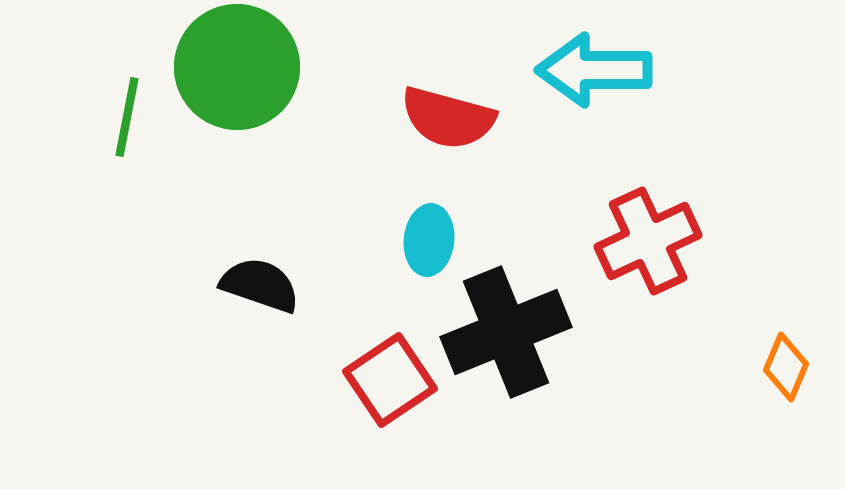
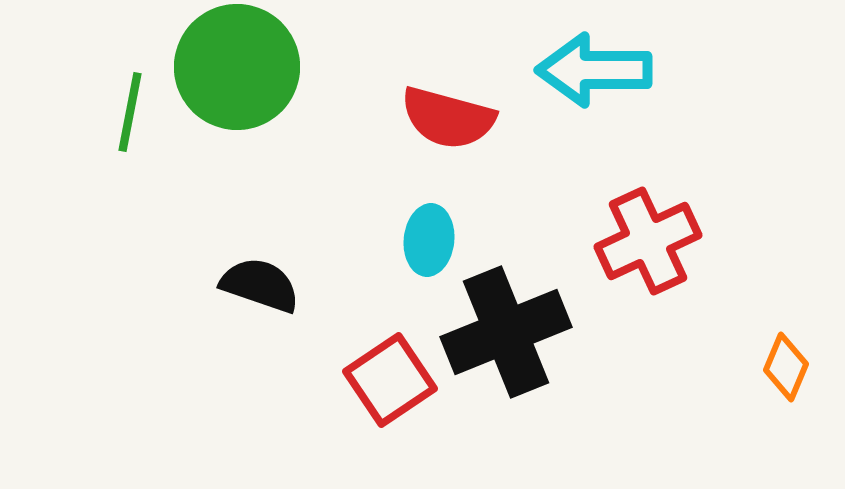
green line: moved 3 px right, 5 px up
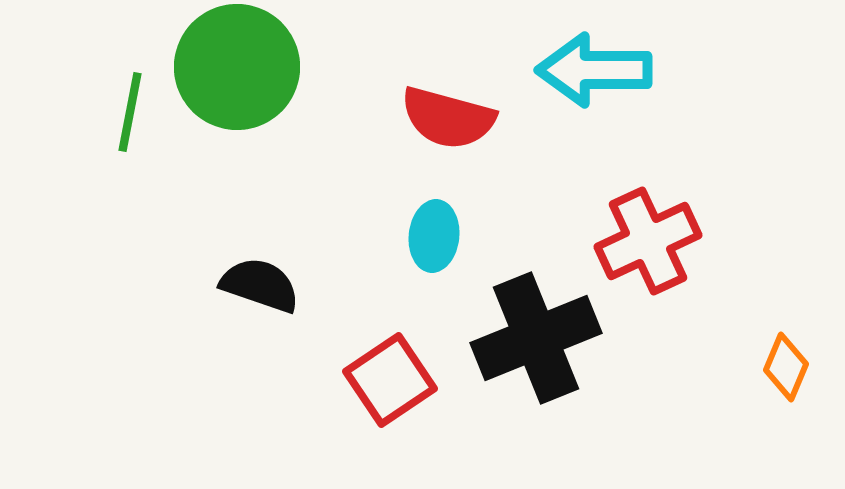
cyan ellipse: moved 5 px right, 4 px up
black cross: moved 30 px right, 6 px down
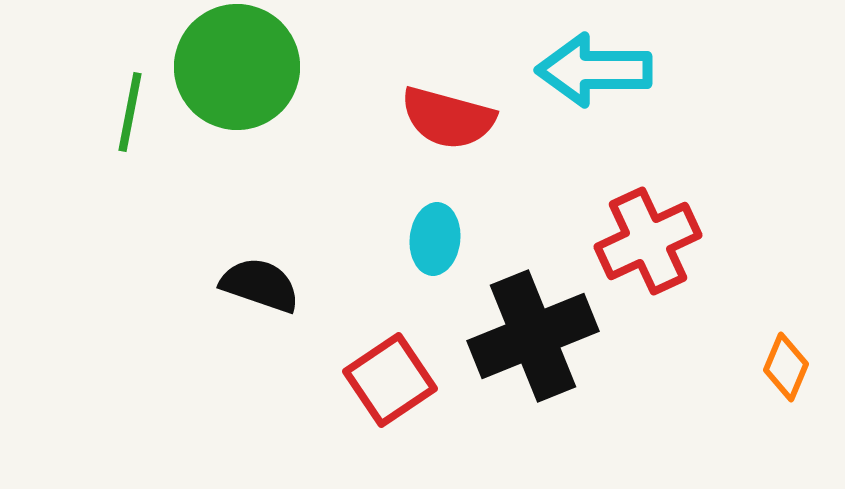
cyan ellipse: moved 1 px right, 3 px down
black cross: moved 3 px left, 2 px up
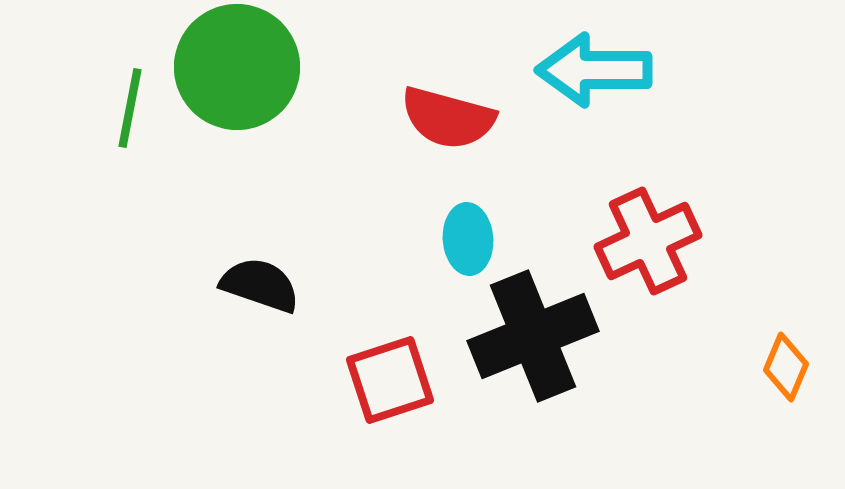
green line: moved 4 px up
cyan ellipse: moved 33 px right; rotated 10 degrees counterclockwise
red square: rotated 16 degrees clockwise
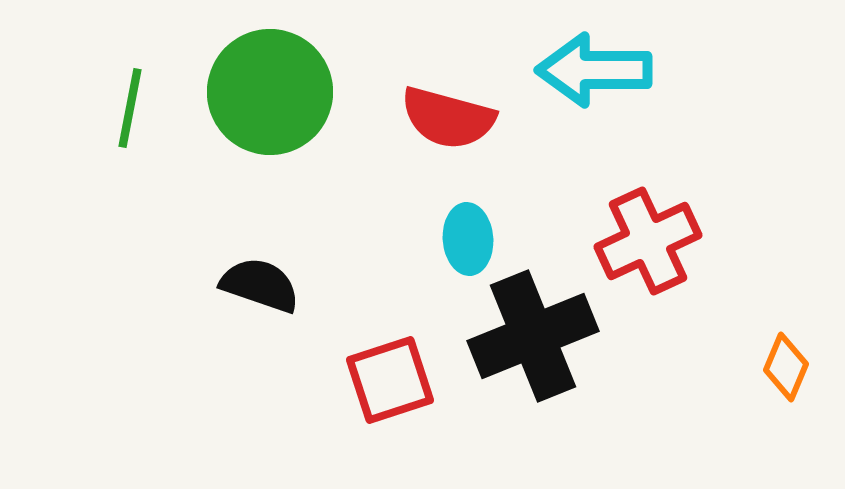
green circle: moved 33 px right, 25 px down
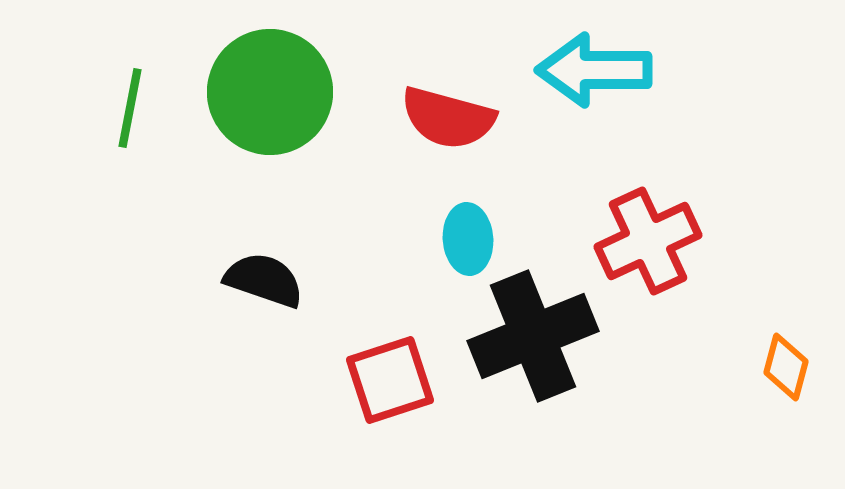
black semicircle: moved 4 px right, 5 px up
orange diamond: rotated 8 degrees counterclockwise
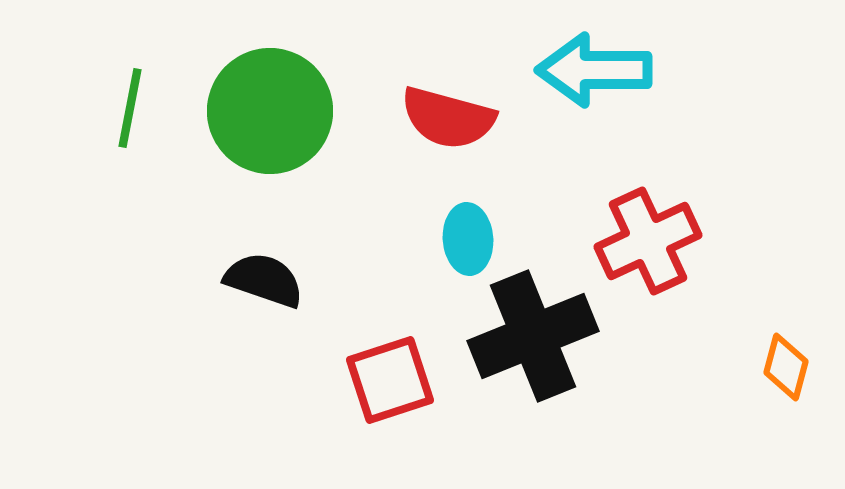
green circle: moved 19 px down
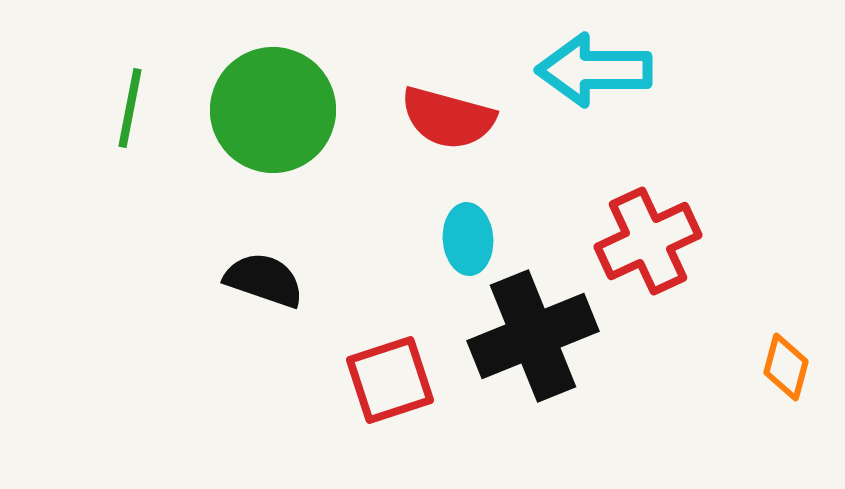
green circle: moved 3 px right, 1 px up
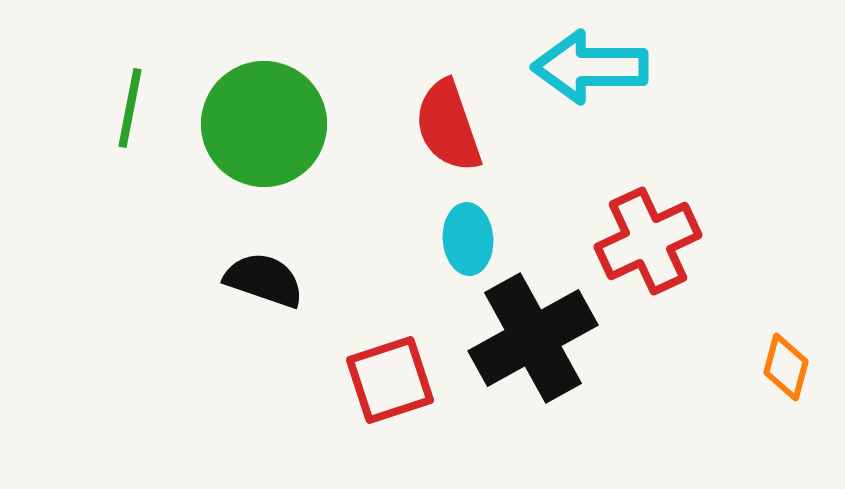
cyan arrow: moved 4 px left, 3 px up
green circle: moved 9 px left, 14 px down
red semicircle: moved 8 px down; rotated 56 degrees clockwise
black cross: moved 2 px down; rotated 7 degrees counterclockwise
